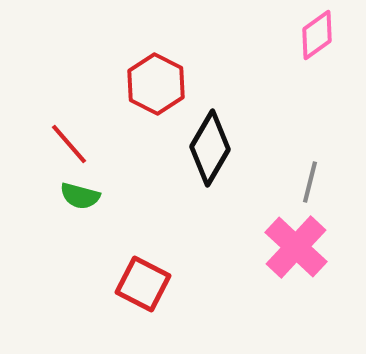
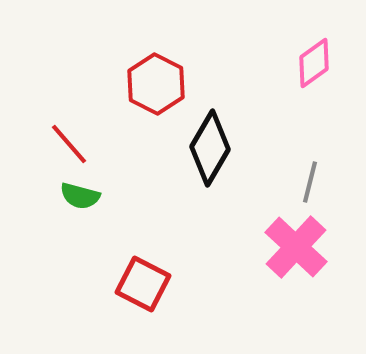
pink diamond: moved 3 px left, 28 px down
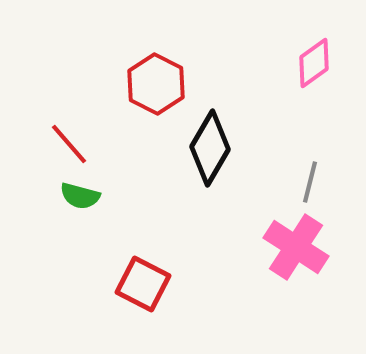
pink cross: rotated 10 degrees counterclockwise
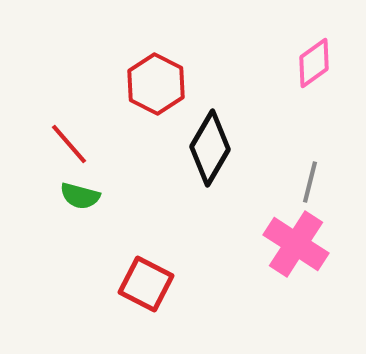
pink cross: moved 3 px up
red square: moved 3 px right
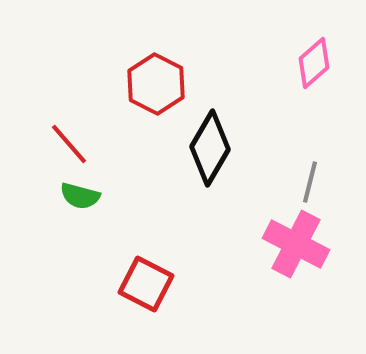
pink diamond: rotated 6 degrees counterclockwise
pink cross: rotated 6 degrees counterclockwise
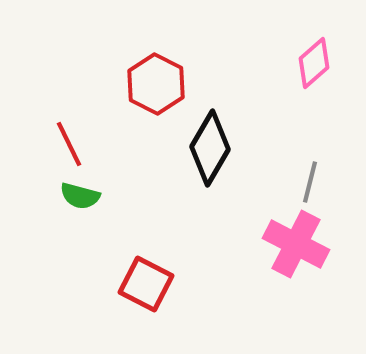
red line: rotated 15 degrees clockwise
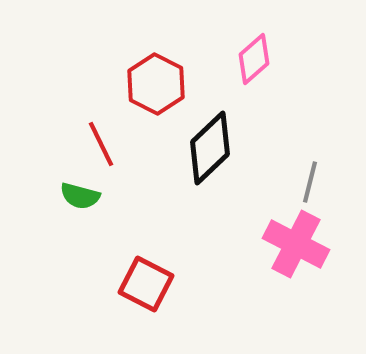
pink diamond: moved 60 px left, 4 px up
red line: moved 32 px right
black diamond: rotated 16 degrees clockwise
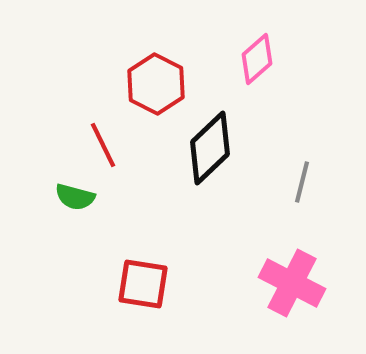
pink diamond: moved 3 px right
red line: moved 2 px right, 1 px down
gray line: moved 8 px left
green semicircle: moved 5 px left, 1 px down
pink cross: moved 4 px left, 39 px down
red square: moved 3 px left; rotated 18 degrees counterclockwise
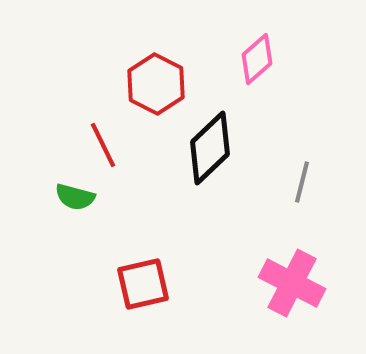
red square: rotated 22 degrees counterclockwise
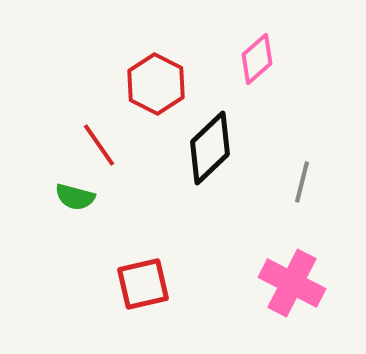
red line: moved 4 px left; rotated 9 degrees counterclockwise
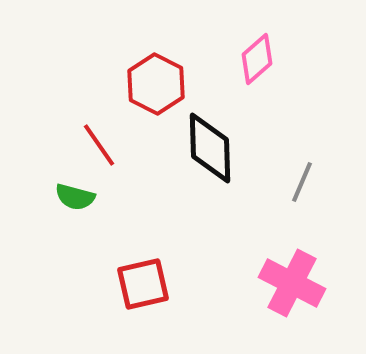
black diamond: rotated 48 degrees counterclockwise
gray line: rotated 9 degrees clockwise
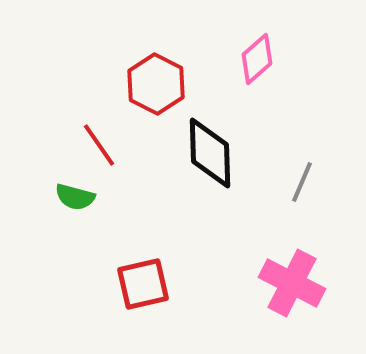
black diamond: moved 5 px down
